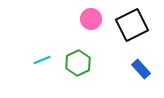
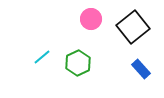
black square: moved 1 px right, 2 px down; rotated 12 degrees counterclockwise
cyan line: moved 3 px up; rotated 18 degrees counterclockwise
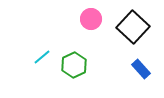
black square: rotated 8 degrees counterclockwise
green hexagon: moved 4 px left, 2 px down
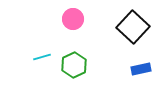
pink circle: moved 18 px left
cyan line: rotated 24 degrees clockwise
blue rectangle: rotated 60 degrees counterclockwise
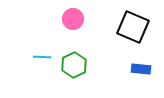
black square: rotated 20 degrees counterclockwise
cyan line: rotated 18 degrees clockwise
blue rectangle: rotated 18 degrees clockwise
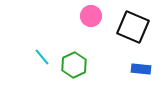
pink circle: moved 18 px right, 3 px up
cyan line: rotated 48 degrees clockwise
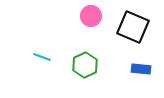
cyan line: rotated 30 degrees counterclockwise
green hexagon: moved 11 px right
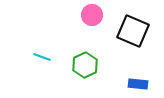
pink circle: moved 1 px right, 1 px up
black square: moved 4 px down
blue rectangle: moved 3 px left, 15 px down
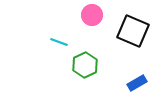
cyan line: moved 17 px right, 15 px up
blue rectangle: moved 1 px left, 1 px up; rotated 36 degrees counterclockwise
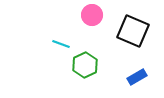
cyan line: moved 2 px right, 2 px down
blue rectangle: moved 6 px up
